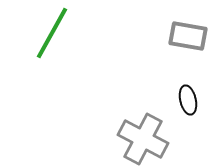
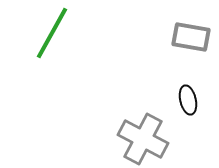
gray rectangle: moved 3 px right, 1 px down
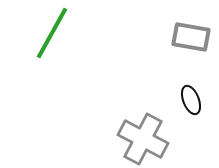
black ellipse: moved 3 px right; rotated 8 degrees counterclockwise
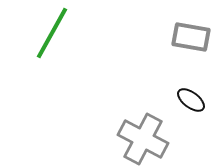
black ellipse: rotated 32 degrees counterclockwise
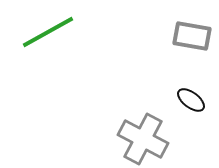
green line: moved 4 px left, 1 px up; rotated 32 degrees clockwise
gray rectangle: moved 1 px right, 1 px up
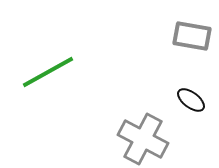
green line: moved 40 px down
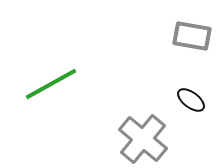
green line: moved 3 px right, 12 px down
gray cross: rotated 12 degrees clockwise
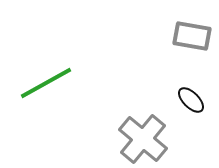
green line: moved 5 px left, 1 px up
black ellipse: rotated 8 degrees clockwise
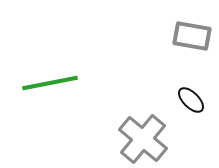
green line: moved 4 px right; rotated 18 degrees clockwise
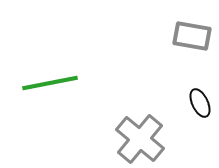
black ellipse: moved 9 px right, 3 px down; rotated 20 degrees clockwise
gray cross: moved 3 px left
